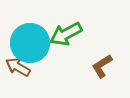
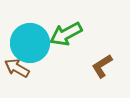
brown arrow: moved 1 px left, 1 px down
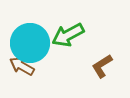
green arrow: moved 2 px right, 1 px down
brown arrow: moved 5 px right, 2 px up
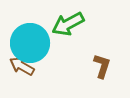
green arrow: moved 11 px up
brown L-shape: rotated 140 degrees clockwise
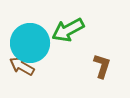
green arrow: moved 6 px down
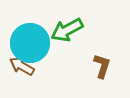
green arrow: moved 1 px left
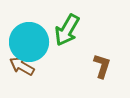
green arrow: rotated 32 degrees counterclockwise
cyan circle: moved 1 px left, 1 px up
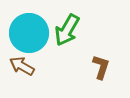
cyan circle: moved 9 px up
brown L-shape: moved 1 px left, 1 px down
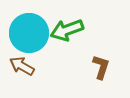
green arrow: rotated 40 degrees clockwise
